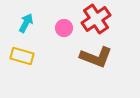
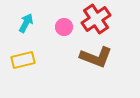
pink circle: moved 1 px up
yellow rectangle: moved 1 px right, 4 px down; rotated 30 degrees counterclockwise
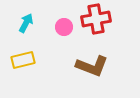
red cross: rotated 24 degrees clockwise
brown L-shape: moved 4 px left, 9 px down
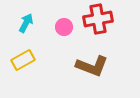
red cross: moved 2 px right
yellow rectangle: rotated 15 degrees counterclockwise
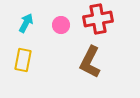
pink circle: moved 3 px left, 2 px up
yellow rectangle: rotated 50 degrees counterclockwise
brown L-shape: moved 2 px left, 4 px up; rotated 96 degrees clockwise
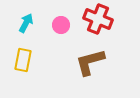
red cross: rotated 32 degrees clockwise
brown L-shape: rotated 48 degrees clockwise
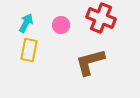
red cross: moved 3 px right, 1 px up
yellow rectangle: moved 6 px right, 10 px up
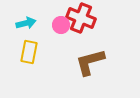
red cross: moved 20 px left
cyan arrow: rotated 48 degrees clockwise
yellow rectangle: moved 2 px down
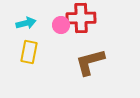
red cross: rotated 24 degrees counterclockwise
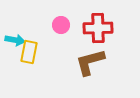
red cross: moved 17 px right, 10 px down
cyan arrow: moved 11 px left, 17 px down; rotated 24 degrees clockwise
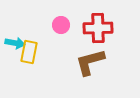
cyan arrow: moved 3 px down
